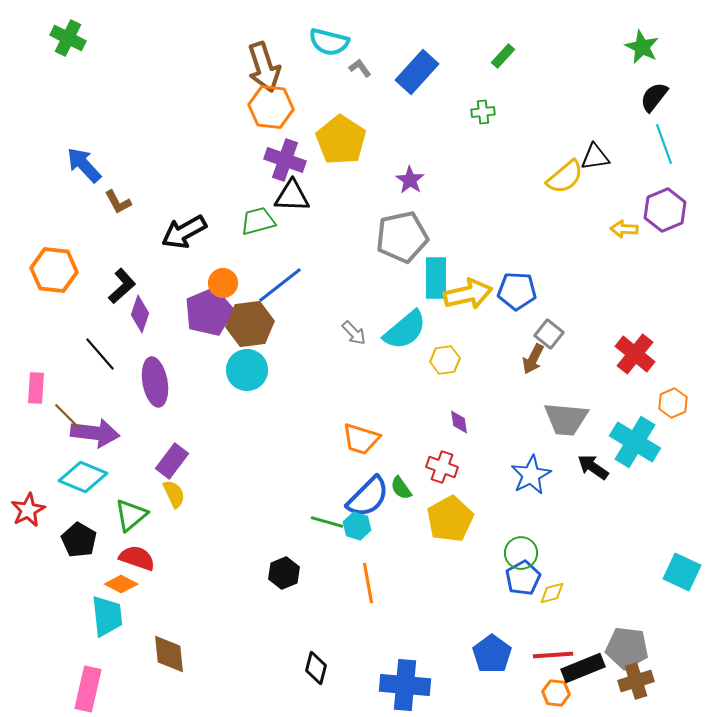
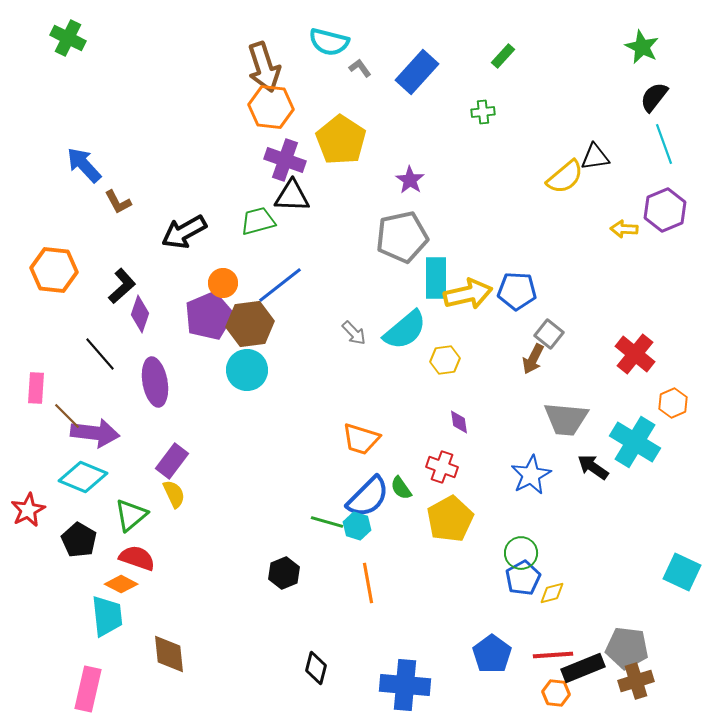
purple pentagon at (209, 312): moved 4 px down
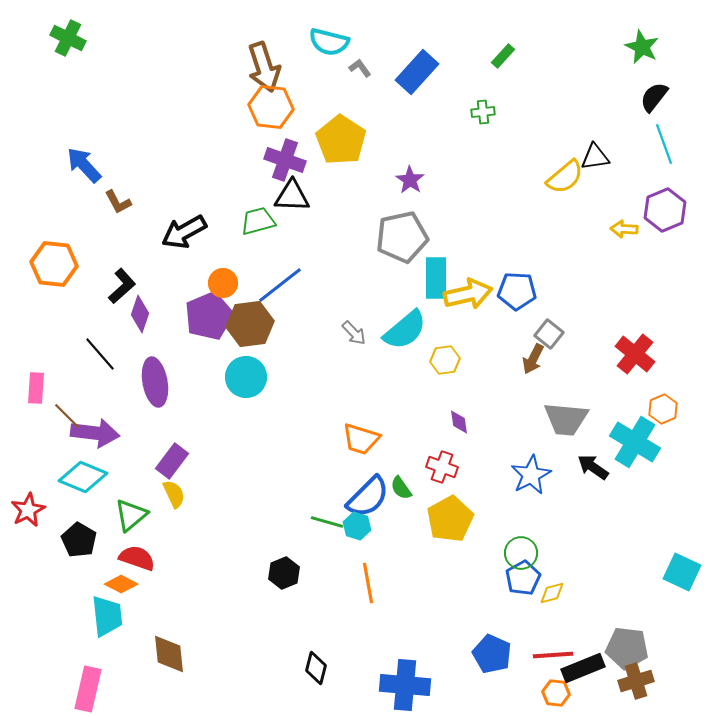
orange hexagon at (54, 270): moved 6 px up
cyan circle at (247, 370): moved 1 px left, 7 px down
orange hexagon at (673, 403): moved 10 px left, 6 px down
blue pentagon at (492, 654): rotated 12 degrees counterclockwise
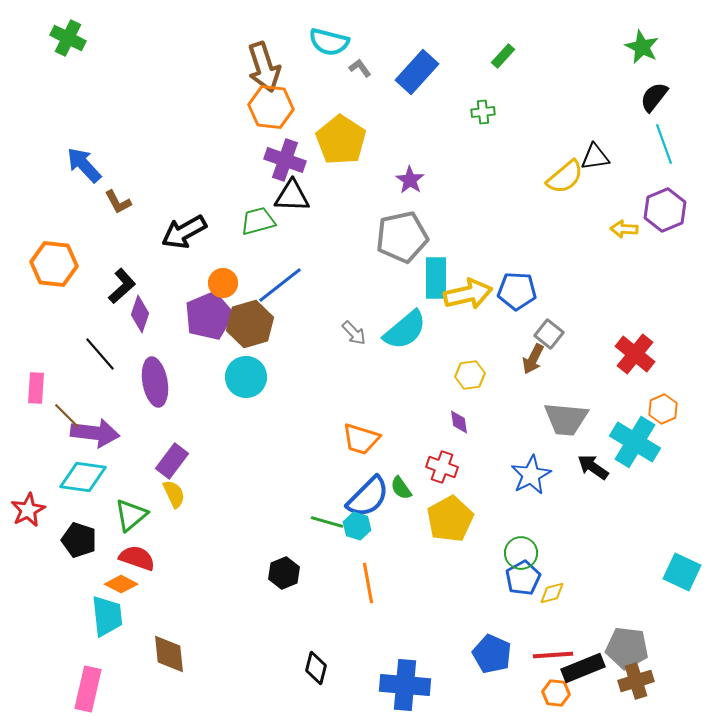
brown hexagon at (250, 324): rotated 9 degrees counterclockwise
yellow hexagon at (445, 360): moved 25 px right, 15 px down
cyan diamond at (83, 477): rotated 15 degrees counterclockwise
black pentagon at (79, 540): rotated 12 degrees counterclockwise
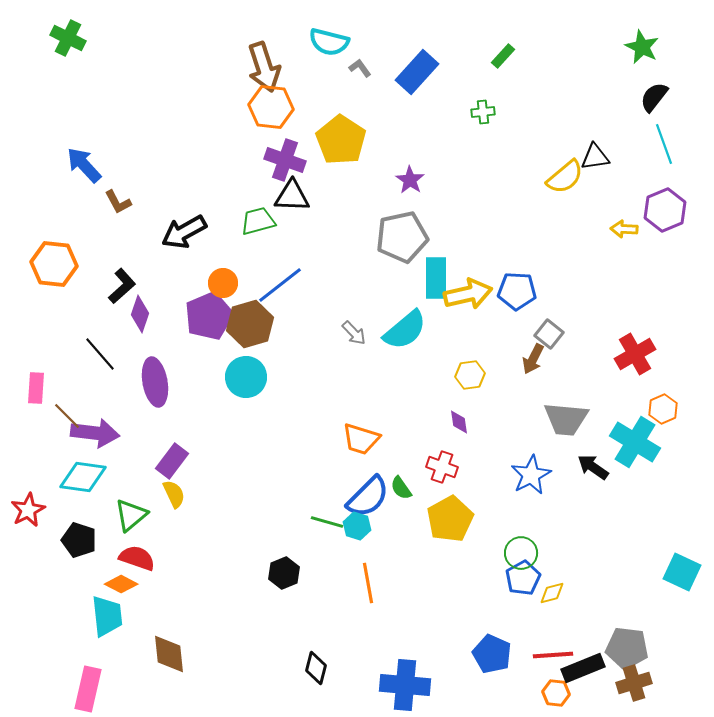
red cross at (635, 354): rotated 21 degrees clockwise
brown cross at (636, 681): moved 2 px left, 2 px down
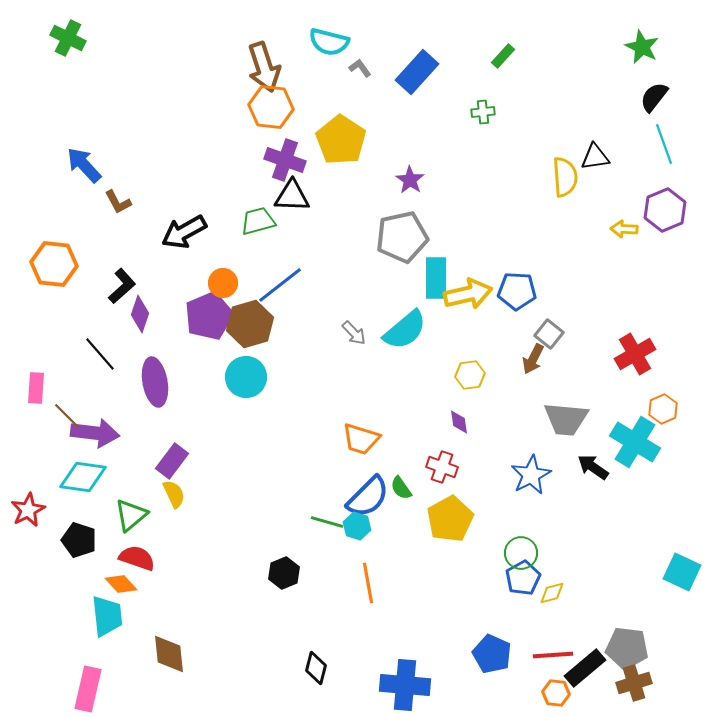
yellow semicircle at (565, 177): rotated 54 degrees counterclockwise
orange diamond at (121, 584): rotated 20 degrees clockwise
black rectangle at (583, 668): moved 2 px right; rotated 18 degrees counterclockwise
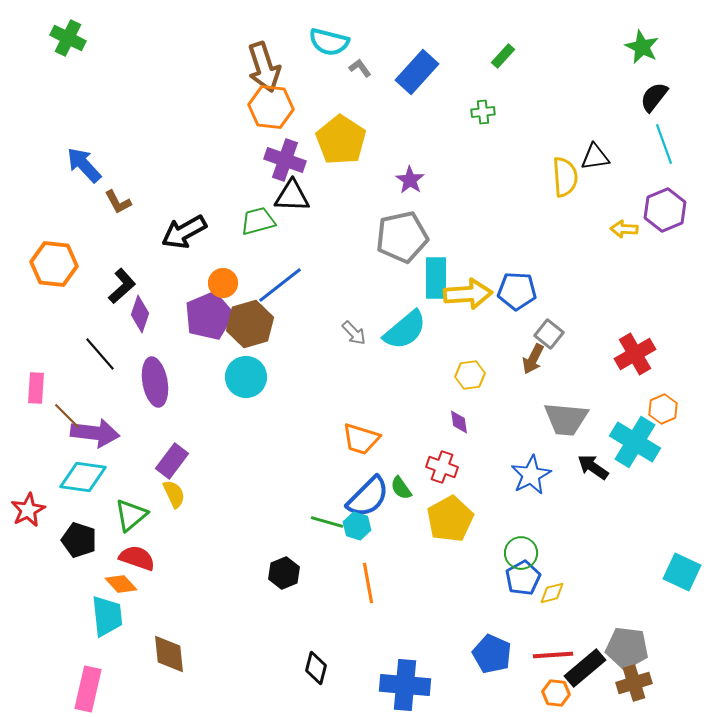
yellow arrow at (468, 294): rotated 9 degrees clockwise
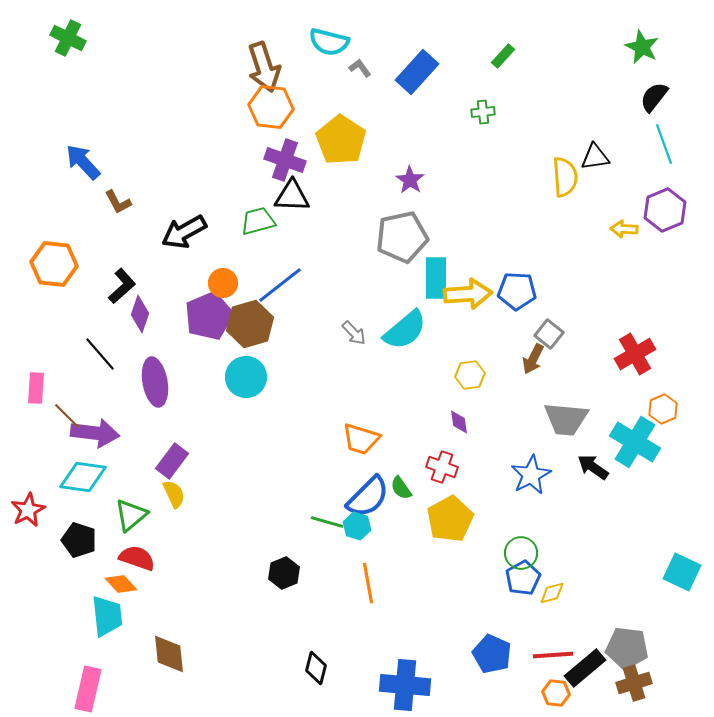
blue arrow at (84, 165): moved 1 px left, 3 px up
